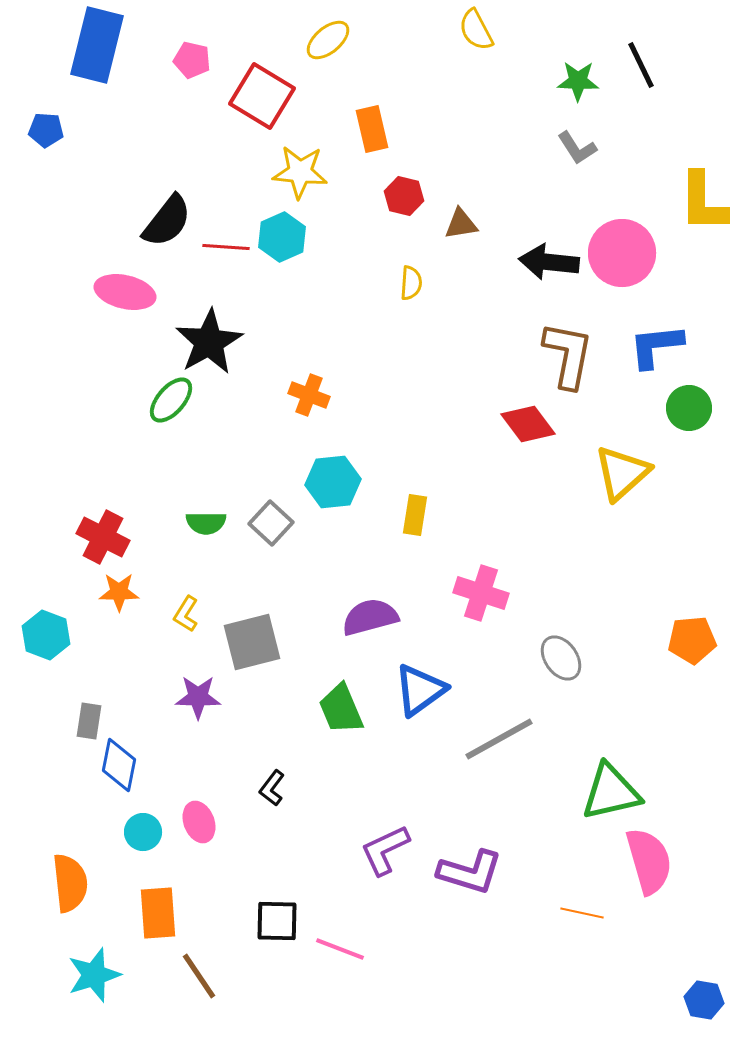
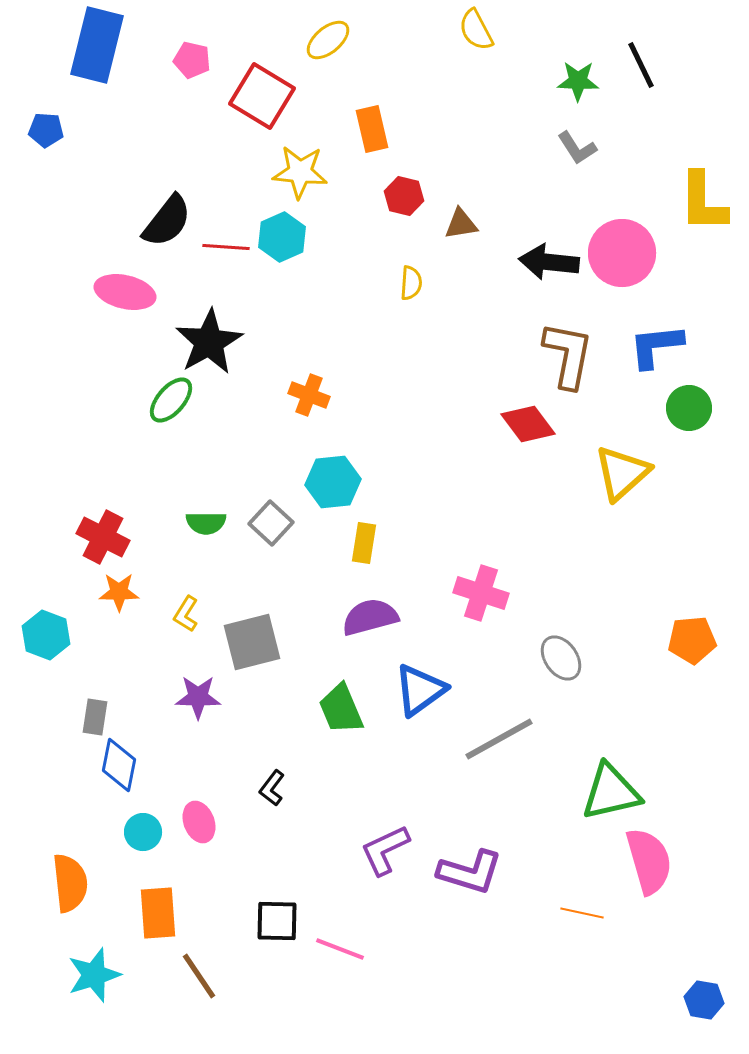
yellow rectangle at (415, 515): moved 51 px left, 28 px down
gray rectangle at (89, 721): moved 6 px right, 4 px up
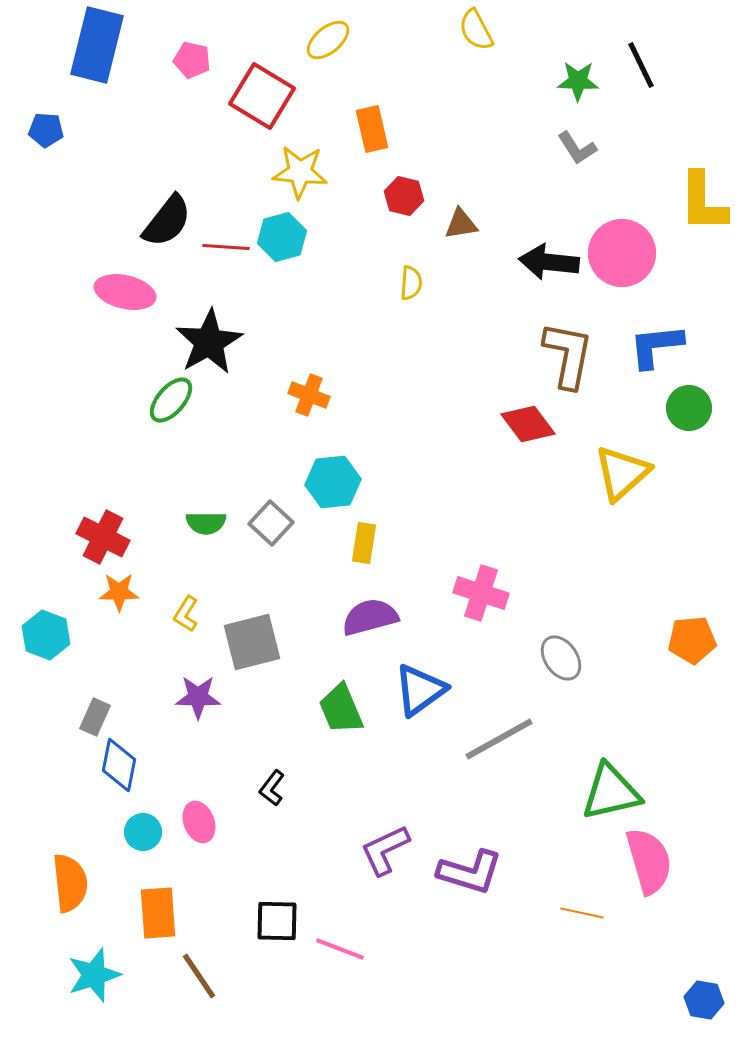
cyan hexagon at (282, 237): rotated 9 degrees clockwise
gray rectangle at (95, 717): rotated 15 degrees clockwise
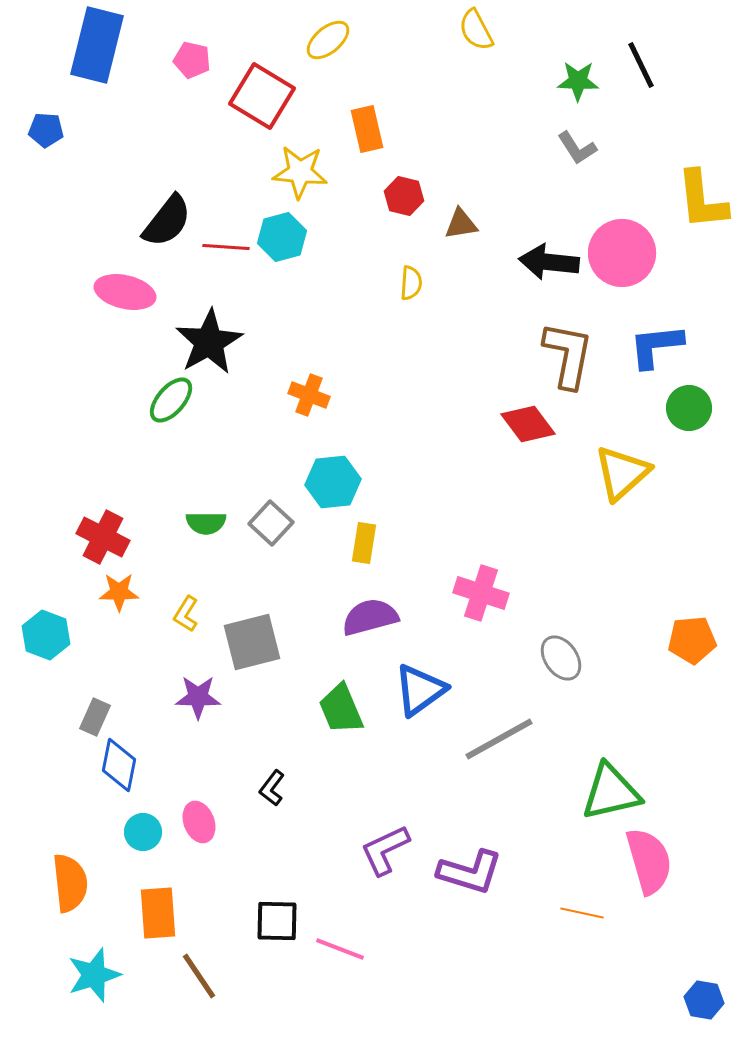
orange rectangle at (372, 129): moved 5 px left
yellow L-shape at (703, 202): moved 1 px left, 2 px up; rotated 6 degrees counterclockwise
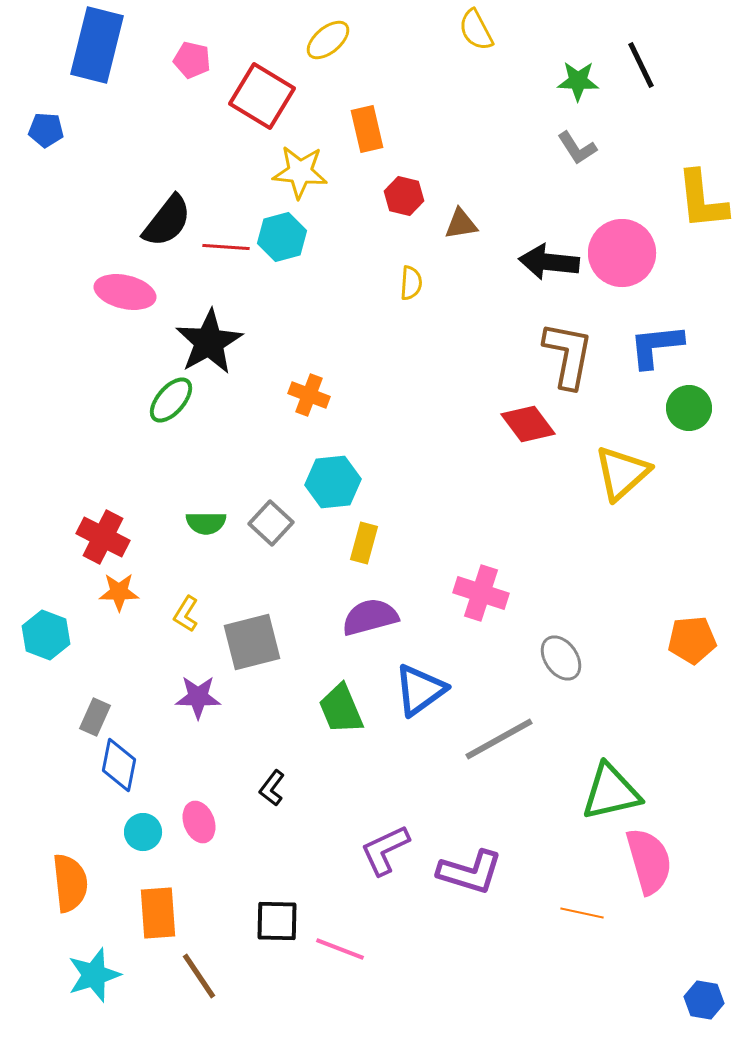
yellow rectangle at (364, 543): rotated 6 degrees clockwise
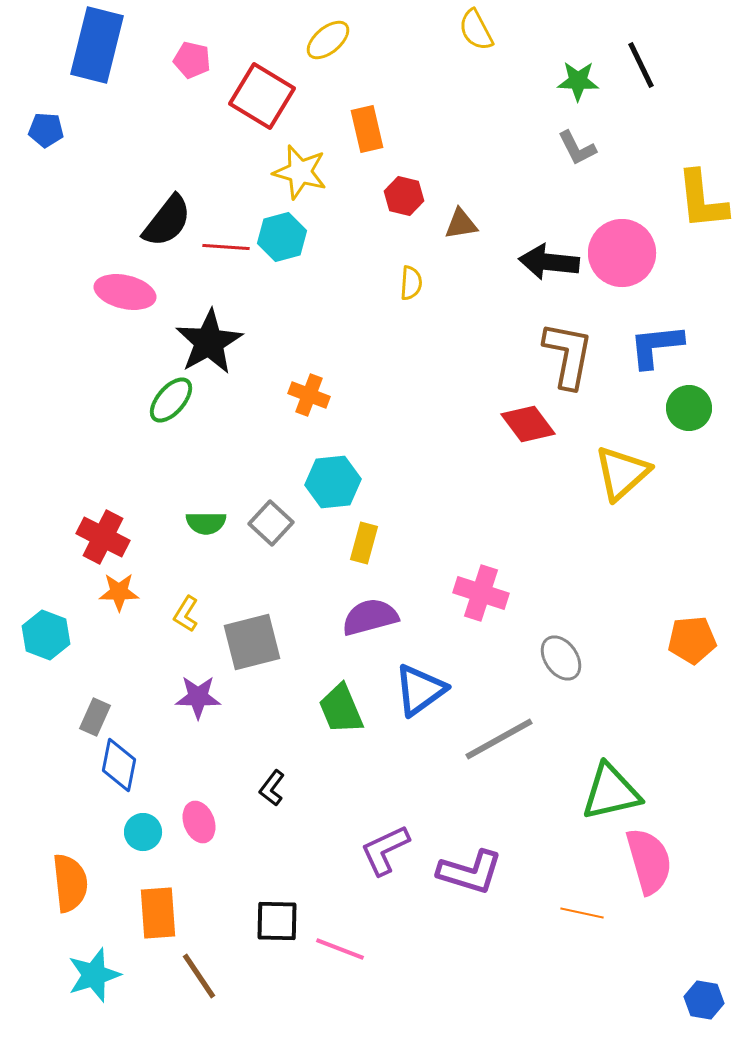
gray L-shape at (577, 148): rotated 6 degrees clockwise
yellow star at (300, 172): rotated 10 degrees clockwise
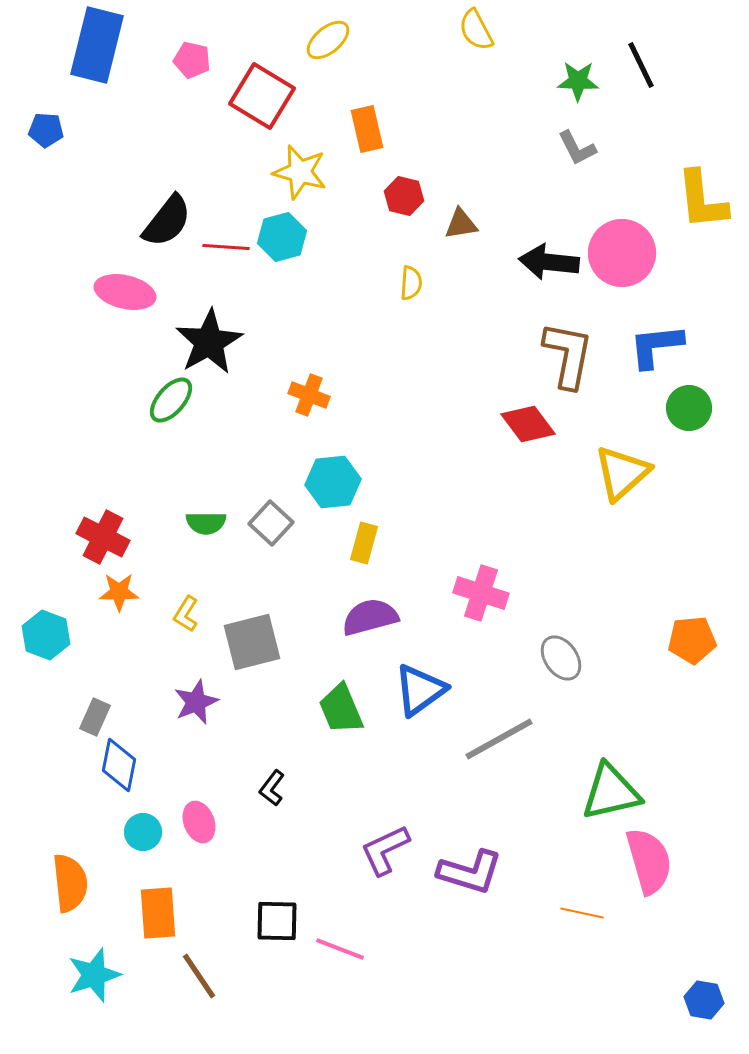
purple star at (198, 697): moved 2 px left, 5 px down; rotated 24 degrees counterclockwise
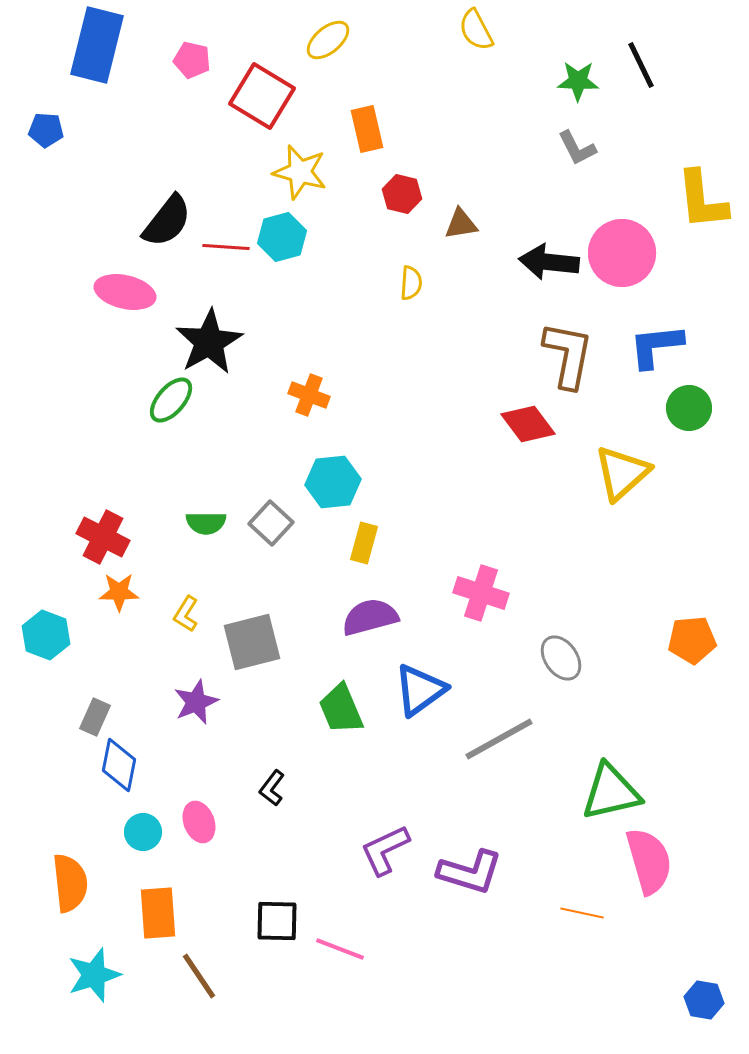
red hexagon at (404, 196): moved 2 px left, 2 px up
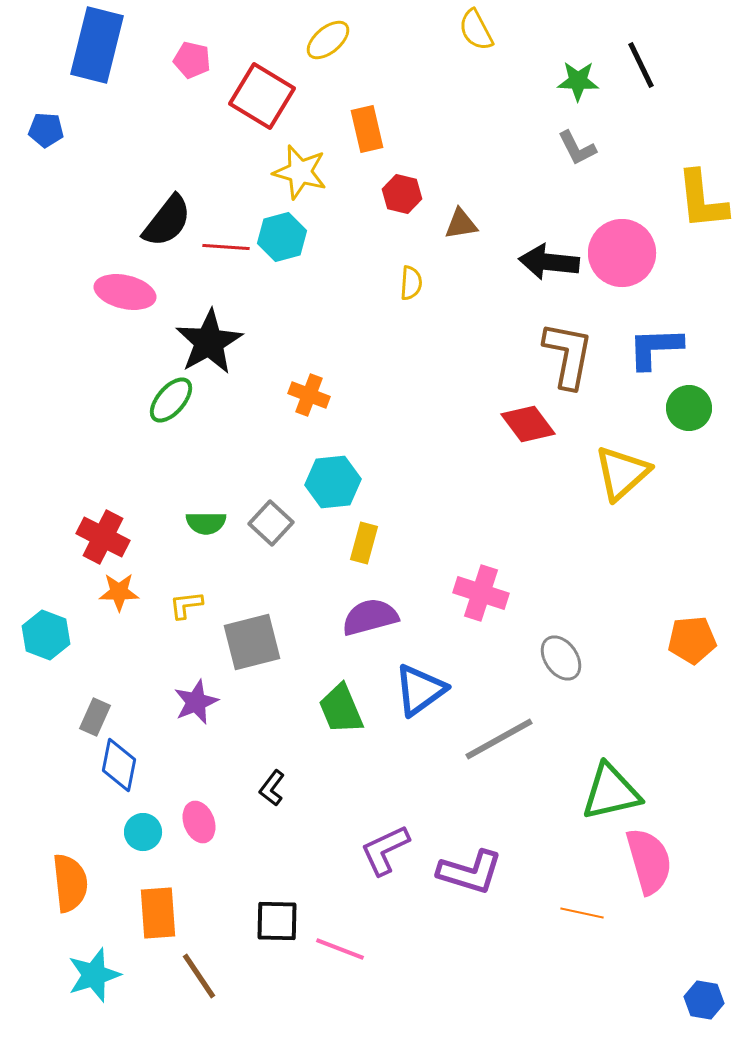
blue L-shape at (656, 346): moved 1 px left, 2 px down; rotated 4 degrees clockwise
yellow L-shape at (186, 614): moved 9 px up; rotated 51 degrees clockwise
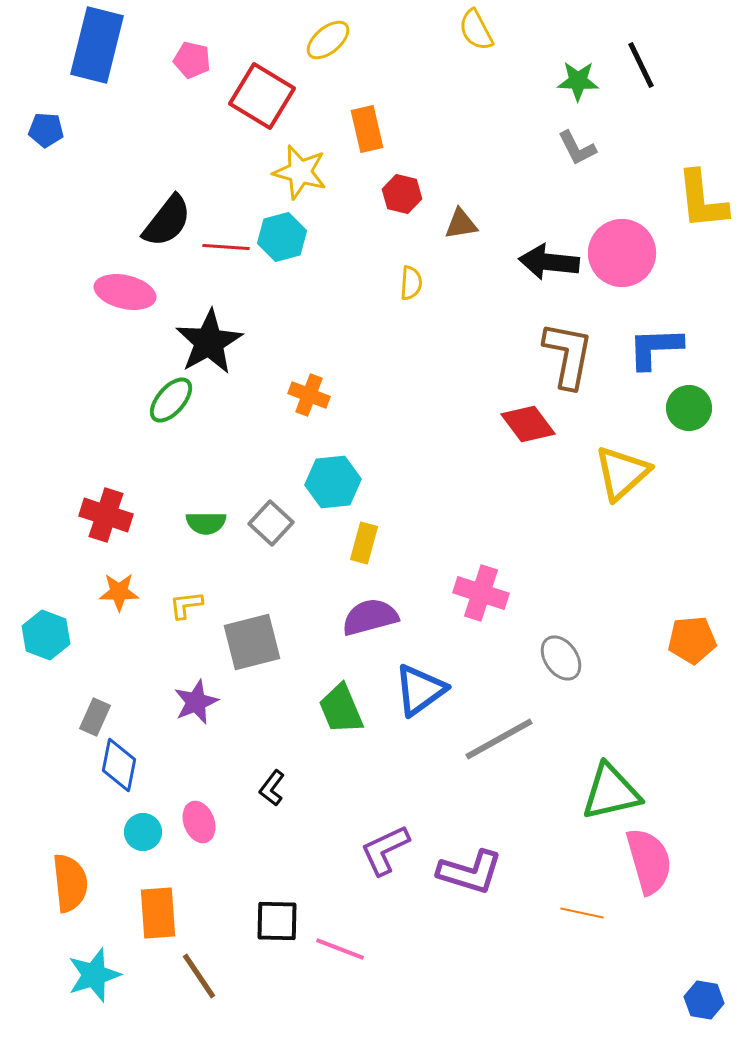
red cross at (103, 537): moved 3 px right, 22 px up; rotated 9 degrees counterclockwise
